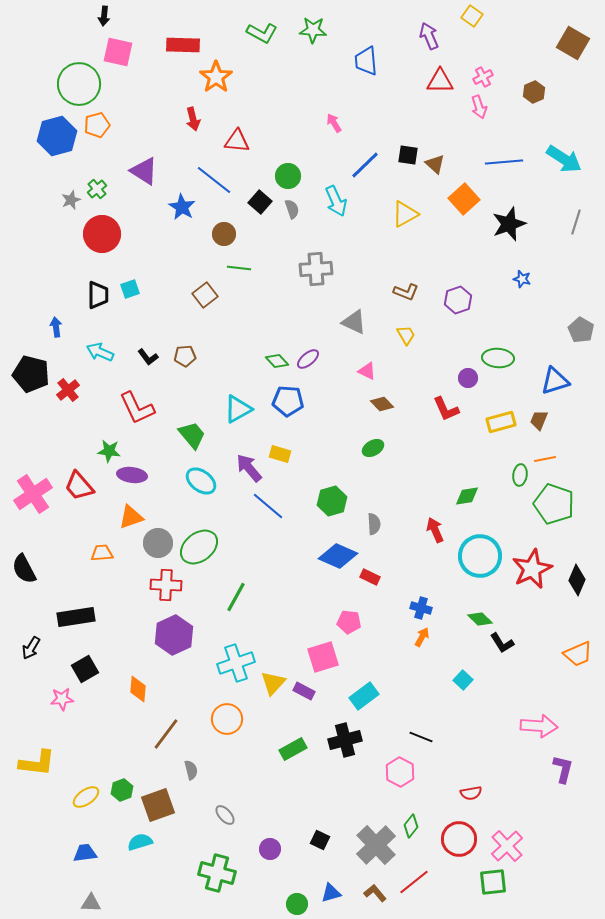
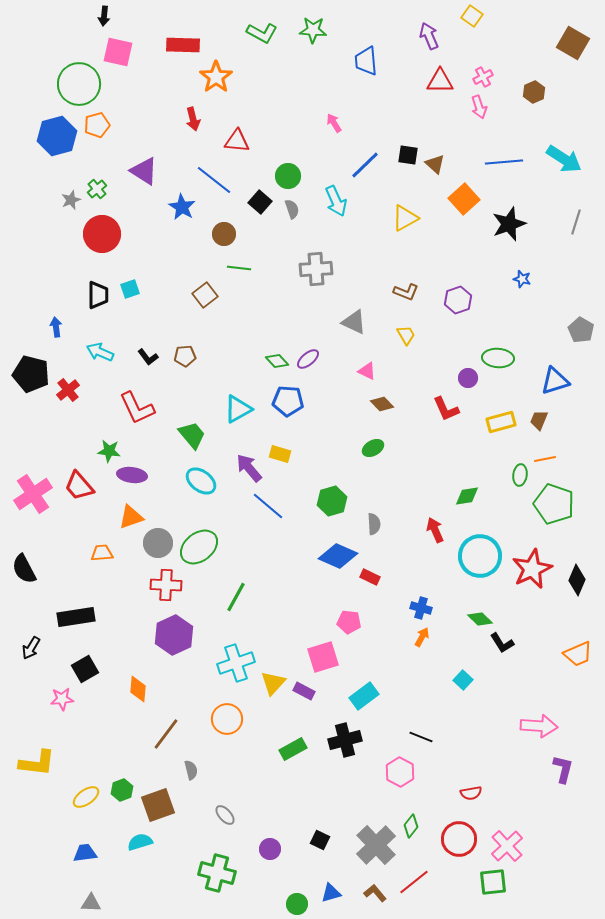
yellow triangle at (405, 214): moved 4 px down
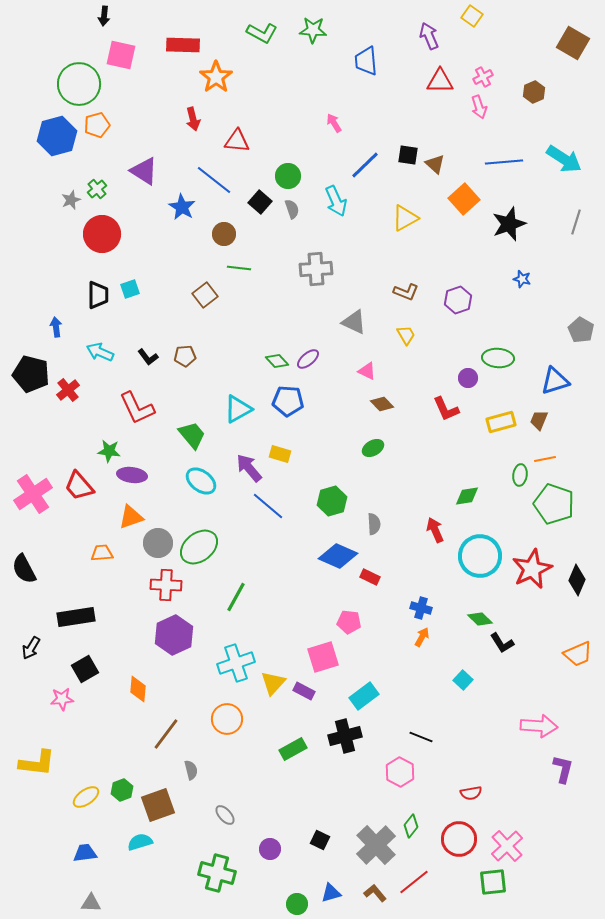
pink square at (118, 52): moved 3 px right, 3 px down
black cross at (345, 740): moved 4 px up
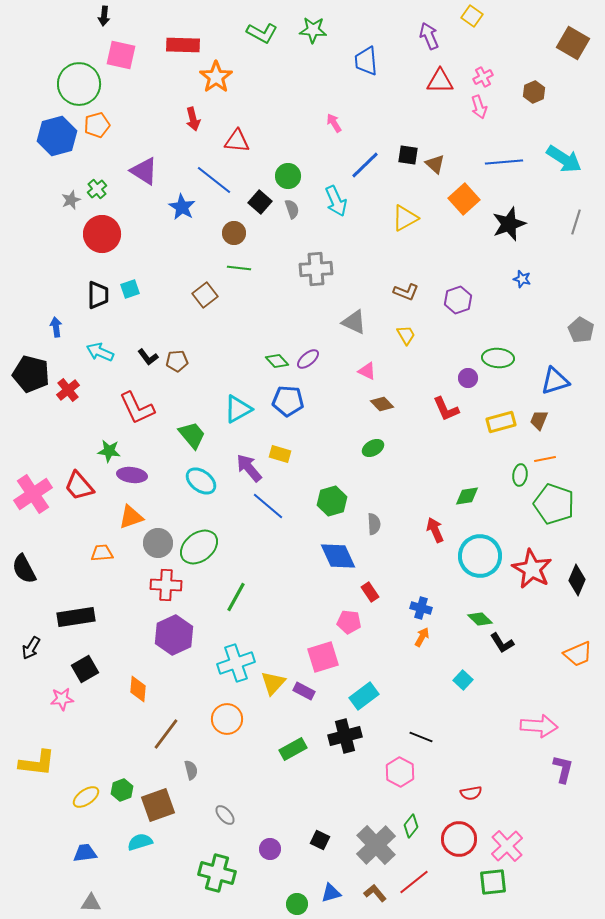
brown circle at (224, 234): moved 10 px right, 1 px up
brown pentagon at (185, 356): moved 8 px left, 5 px down
blue diamond at (338, 556): rotated 42 degrees clockwise
red star at (532, 569): rotated 18 degrees counterclockwise
red rectangle at (370, 577): moved 15 px down; rotated 30 degrees clockwise
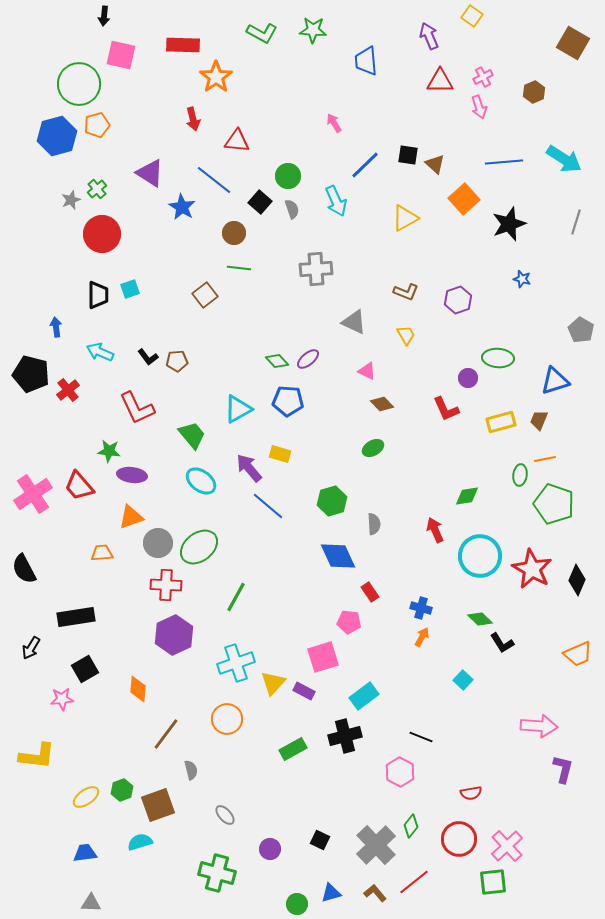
purple triangle at (144, 171): moved 6 px right, 2 px down
yellow L-shape at (37, 763): moved 7 px up
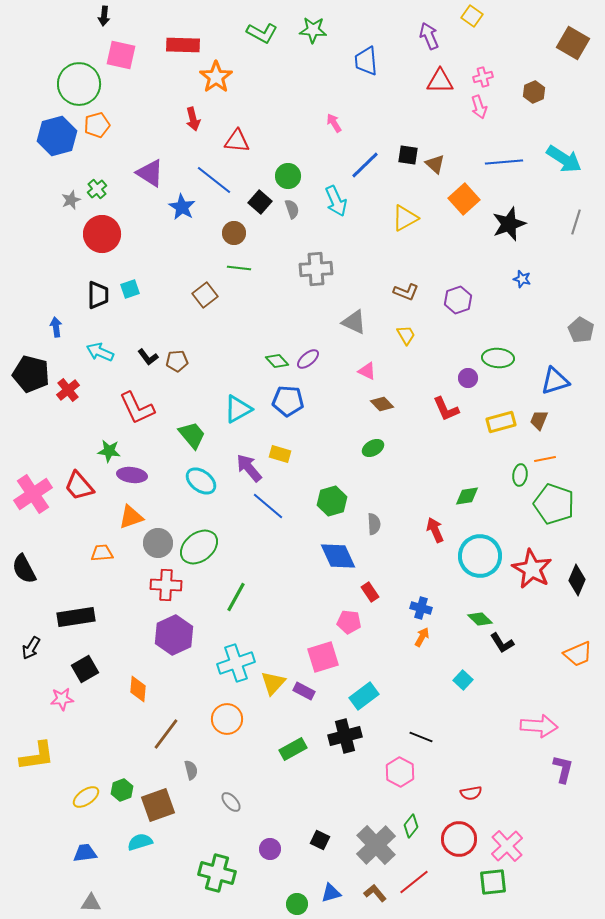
pink cross at (483, 77): rotated 12 degrees clockwise
yellow L-shape at (37, 756): rotated 15 degrees counterclockwise
gray ellipse at (225, 815): moved 6 px right, 13 px up
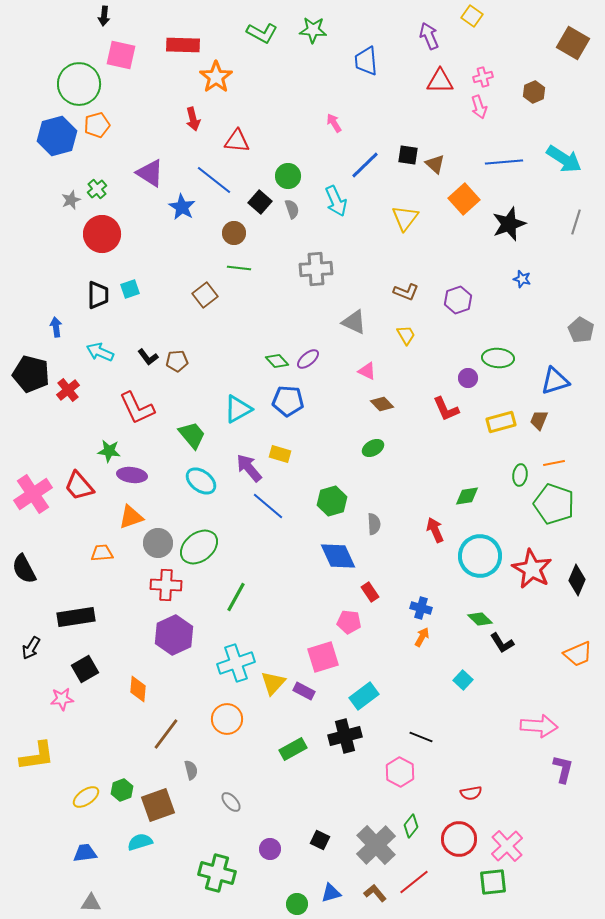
yellow triangle at (405, 218): rotated 24 degrees counterclockwise
orange line at (545, 459): moved 9 px right, 4 px down
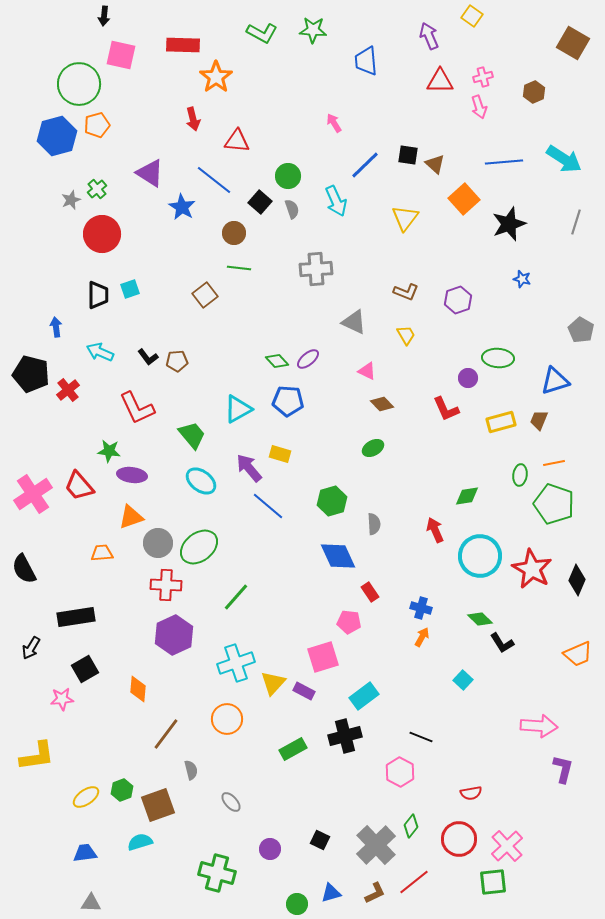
green line at (236, 597): rotated 12 degrees clockwise
brown L-shape at (375, 893): rotated 105 degrees clockwise
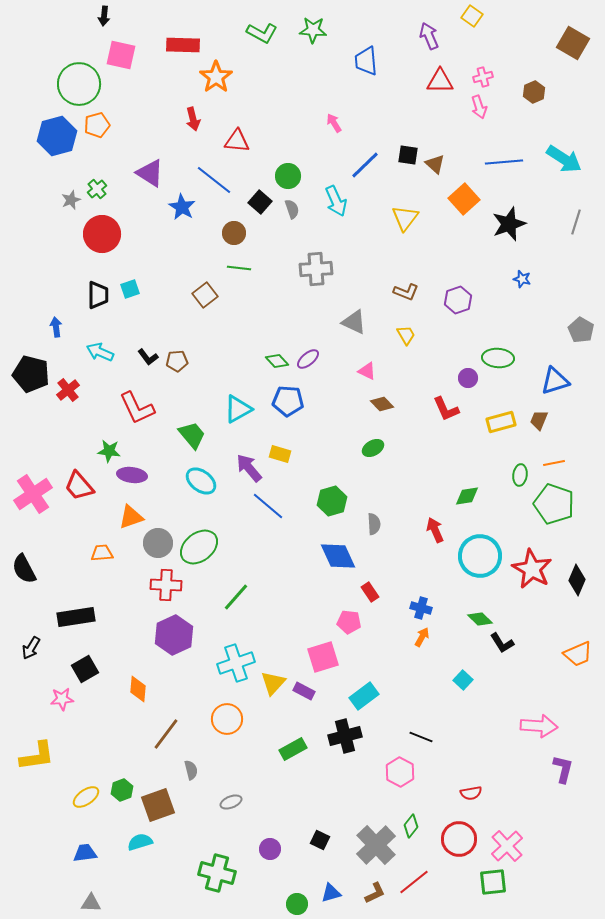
gray ellipse at (231, 802): rotated 70 degrees counterclockwise
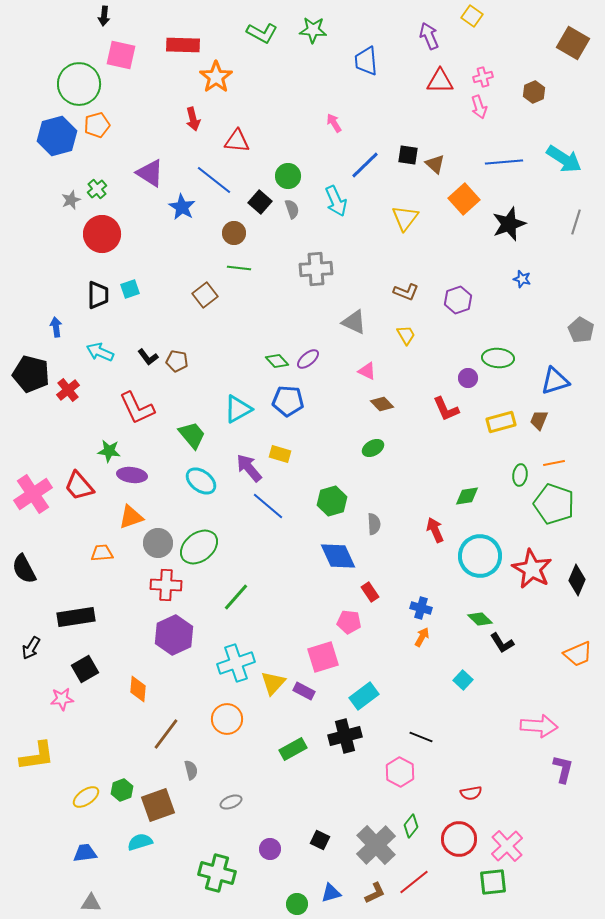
brown pentagon at (177, 361): rotated 15 degrees clockwise
